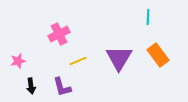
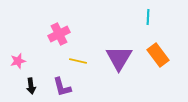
yellow line: rotated 36 degrees clockwise
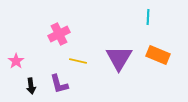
orange rectangle: rotated 30 degrees counterclockwise
pink star: moved 2 px left; rotated 21 degrees counterclockwise
purple L-shape: moved 3 px left, 3 px up
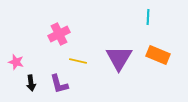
pink star: moved 1 px down; rotated 21 degrees counterclockwise
black arrow: moved 3 px up
